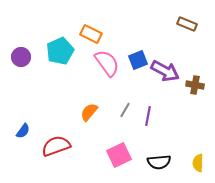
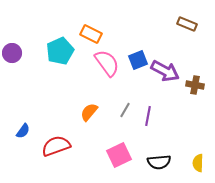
purple circle: moved 9 px left, 4 px up
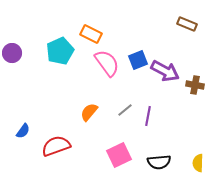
gray line: rotated 21 degrees clockwise
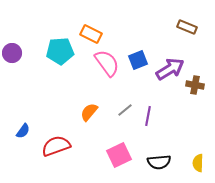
brown rectangle: moved 3 px down
cyan pentagon: rotated 20 degrees clockwise
purple arrow: moved 5 px right, 2 px up; rotated 60 degrees counterclockwise
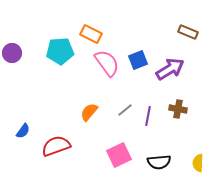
brown rectangle: moved 1 px right, 5 px down
brown cross: moved 17 px left, 24 px down
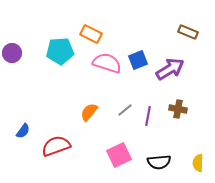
pink semicircle: rotated 36 degrees counterclockwise
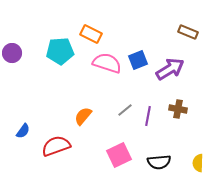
orange semicircle: moved 6 px left, 4 px down
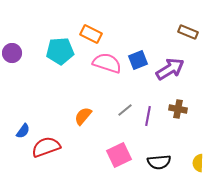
red semicircle: moved 10 px left, 1 px down
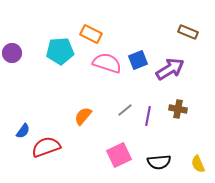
yellow semicircle: moved 1 px down; rotated 24 degrees counterclockwise
